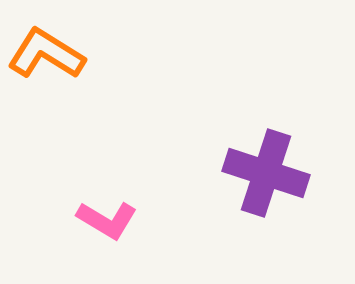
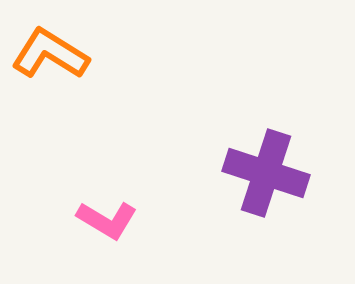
orange L-shape: moved 4 px right
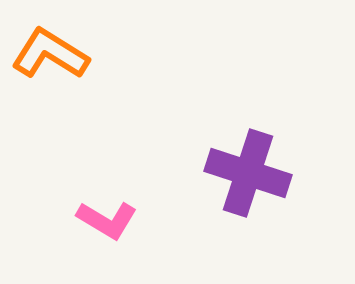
purple cross: moved 18 px left
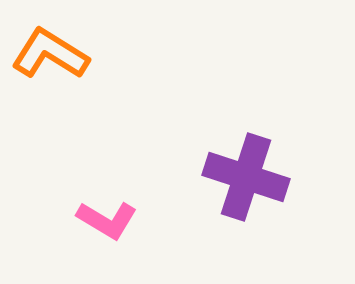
purple cross: moved 2 px left, 4 px down
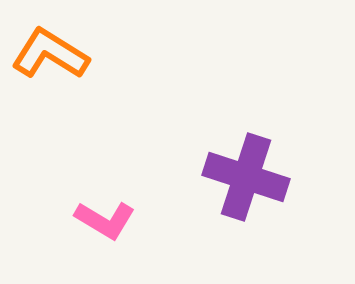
pink L-shape: moved 2 px left
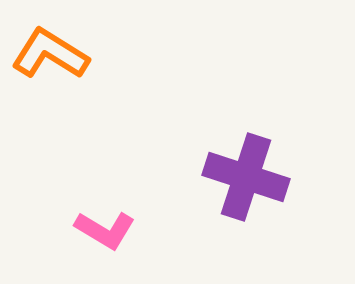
pink L-shape: moved 10 px down
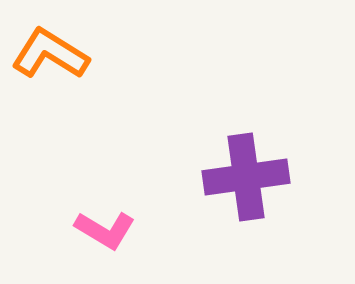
purple cross: rotated 26 degrees counterclockwise
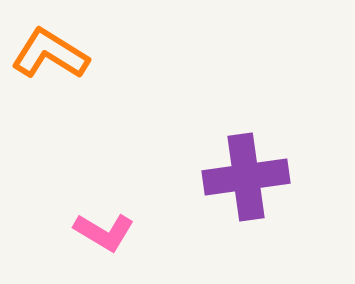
pink L-shape: moved 1 px left, 2 px down
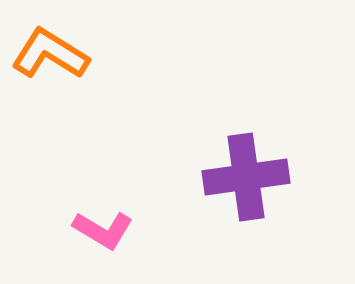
pink L-shape: moved 1 px left, 2 px up
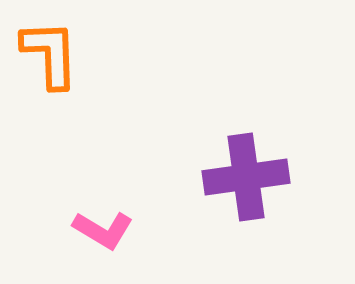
orange L-shape: rotated 56 degrees clockwise
